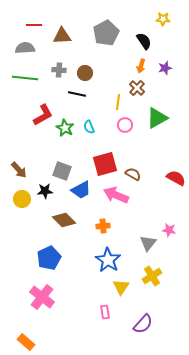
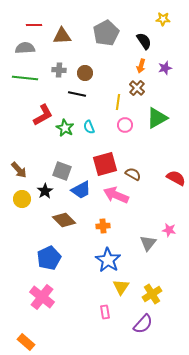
black star: rotated 28 degrees counterclockwise
yellow cross: moved 18 px down
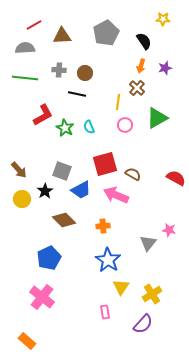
red line: rotated 28 degrees counterclockwise
orange rectangle: moved 1 px right, 1 px up
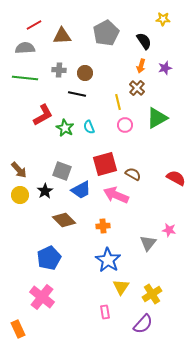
yellow line: rotated 21 degrees counterclockwise
yellow circle: moved 2 px left, 4 px up
orange rectangle: moved 9 px left, 12 px up; rotated 24 degrees clockwise
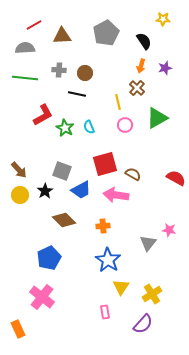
pink arrow: rotated 15 degrees counterclockwise
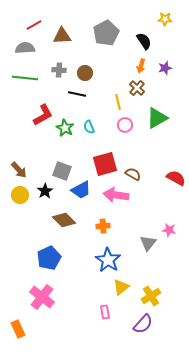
yellow star: moved 2 px right
yellow triangle: rotated 18 degrees clockwise
yellow cross: moved 1 px left, 2 px down
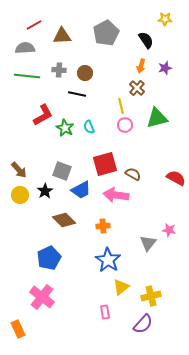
black semicircle: moved 2 px right, 1 px up
green line: moved 2 px right, 2 px up
yellow line: moved 3 px right, 4 px down
green triangle: rotated 15 degrees clockwise
yellow cross: rotated 18 degrees clockwise
